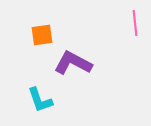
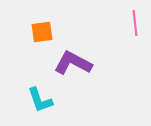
orange square: moved 3 px up
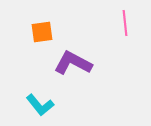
pink line: moved 10 px left
cyan L-shape: moved 5 px down; rotated 20 degrees counterclockwise
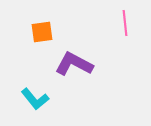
purple L-shape: moved 1 px right, 1 px down
cyan L-shape: moved 5 px left, 6 px up
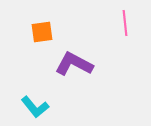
cyan L-shape: moved 8 px down
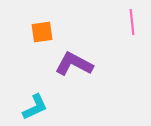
pink line: moved 7 px right, 1 px up
cyan L-shape: rotated 76 degrees counterclockwise
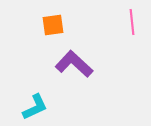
orange square: moved 11 px right, 7 px up
purple L-shape: rotated 15 degrees clockwise
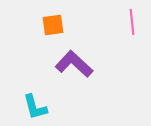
cyan L-shape: rotated 100 degrees clockwise
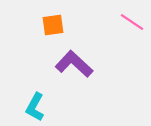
pink line: rotated 50 degrees counterclockwise
cyan L-shape: rotated 44 degrees clockwise
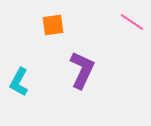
purple L-shape: moved 8 px right, 6 px down; rotated 72 degrees clockwise
cyan L-shape: moved 16 px left, 25 px up
